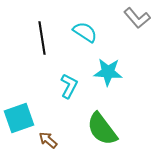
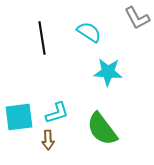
gray L-shape: rotated 12 degrees clockwise
cyan semicircle: moved 4 px right
cyan L-shape: moved 12 px left, 27 px down; rotated 45 degrees clockwise
cyan square: moved 1 px up; rotated 12 degrees clockwise
brown arrow: rotated 132 degrees counterclockwise
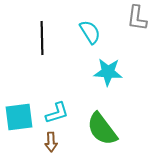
gray L-shape: rotated 36 degrees clockwise
cyan semicircle: moved 1 px right; rotated 25 degrees clockwise
black line: rotated 8 degrees clockwise
brown arrow: moved 3 px right, 2 px down
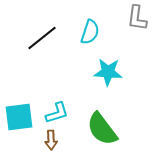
cyan semicircle: rotated 50 degrees clockwise
black line: rotated 52 degrees clockwise
brown arrow: moved 2 px up
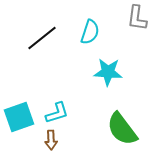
cyan square: rotated 12 degrees counterclockwise
green semicircle: moved 20 px right
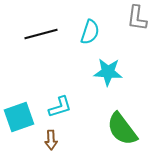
black line: moved 1 px left, 4 px up; rotated 24 degrees clockwise
cyan L-shape: moved 3 px right, 6 px up
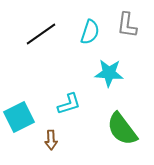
gray L-shape: moved 10 px left, 7 px down
black line: rotated 20 degrees counterclockwise
cyan star: moved 1 px right, 1 px down
cyan L-shape: moved 9 px right, 3 px up
cyan square: rotated 8 degrees counterclockwise
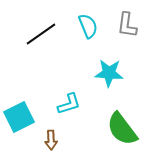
cyan semicircle: moved 2 px left, 6 px up; rotated 40 degrees counterclockwise
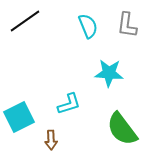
black line: moved 16 px left, 13 px up
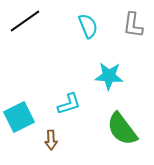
gray L-shape: moved 6 px right
cyan star: moved 3 px down
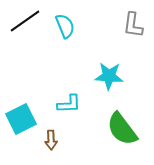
cyan semicircle: moved 23 px left
cyan L-shape: rotated 15 degrees clockwise
cyan square: moved 2 px right, 2 px down
